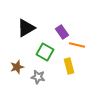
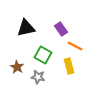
black triangle: rotated 18 degrees clockwise
purple rectangle: moved 1 px left, 3 px up
orange line: moved 2 px left, 1 px down; rotated 14 degrees clockwise
green square: moved 2 px left, 3 px down
brown star: rotated 24 degrees counterclockwise
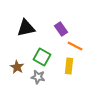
green square: moved 1 px left, 2 px down
yellow rectangle: rotated 21 degrees clockwise
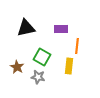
purple rectangle: rotated 56 degrees counterclockwise
orange line: moved 2 px right; rotated 70 degrees clockwise
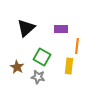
black triangle: rotated 30 degrees counterclockwise
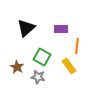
yellow rectangle: rotated 42 degrees counterclockwise
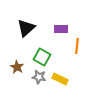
yellow rectangle: moved 9 px left, 13 px down; rotated 28 degrees counterclockwise
gray star: moved 1 px right
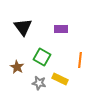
black triangle: moved 3 px left, 1 px up; rotated 24 degrees counterclockwise
orange line: moved 3 px right, 14 px down
gray star: moved 6 px down
